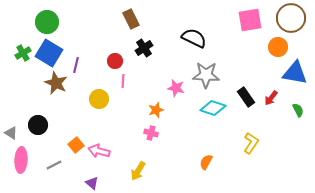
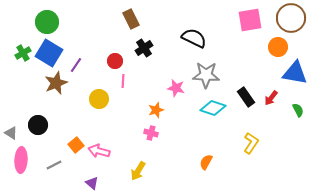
purple line: rotated 21 degrees clockwise
brown star: rotated 25 degrees clockwise
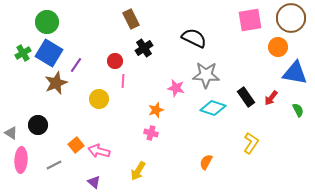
purple triangle: moved 2 px right, 1 px up
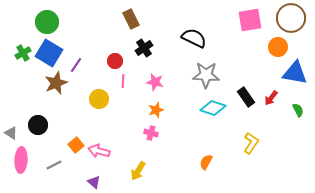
pink star: moved 21 px left, 6 px up
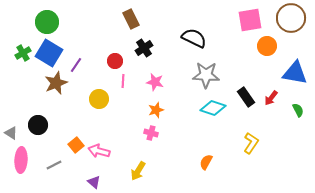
orange circle: moved 11 px left, 1 px up
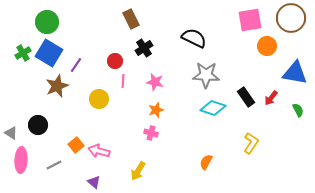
brown star: moved 1 px right, 3 px down
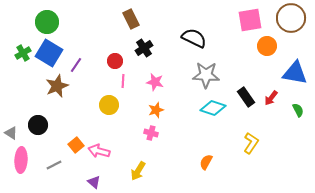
yellow circle: moved 10 px right, 6 px down
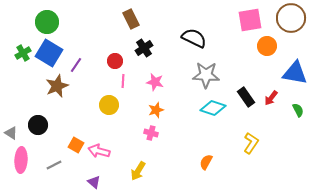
orange square: rotated 21 degrees counterclockwise
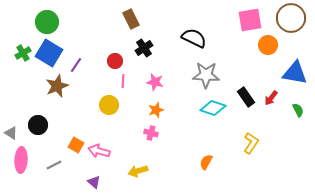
orange circle: moved 1 px right, 1 px up
yellow arrow: rotated 42 degrees clockwise
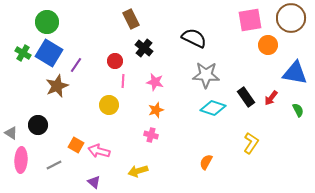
black cross: rotated 18 degrees counterclockwise
green cross: rotated 28 degrees counterclockwise
pink cross: moved 2 px down
